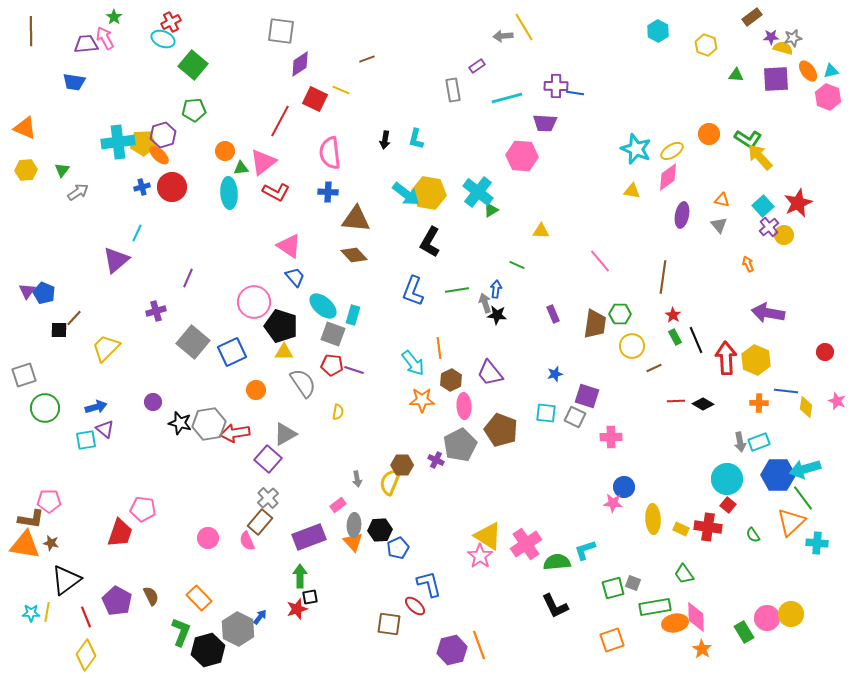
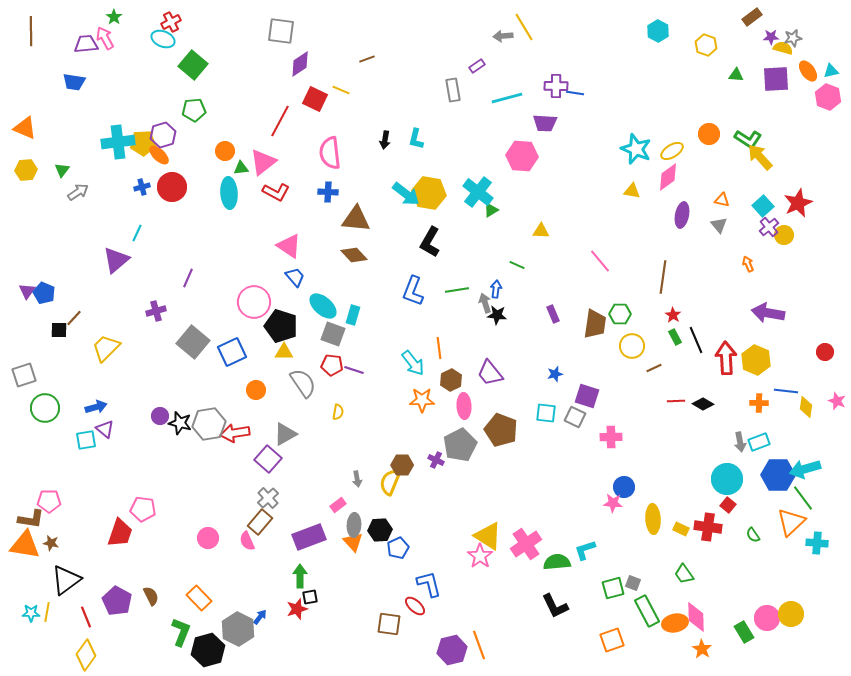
purple circle at (153, 402): moved 7 px right, 14 px down
green rectangle at (655, 607): moved 8 px left, 4 px down; rotated 72 degrees clockwise
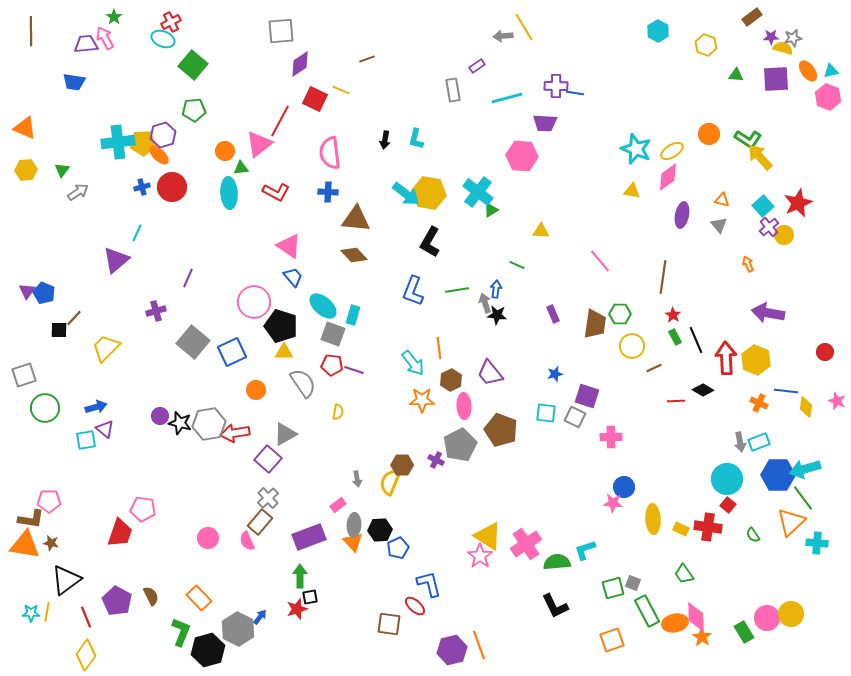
gray square at (281, 31): rotated 12 degrees counterclockwise
pink triangle at (263, 162): moved 4 px left, 18 px up
blue trapezoid at (295, 277): moved 2 px left
orange cross at (759, 403): rotated 24 degrees clockwise
black diamond at (703, 404): moved 14 px up
orange star at (702, 649): moved 12 px up
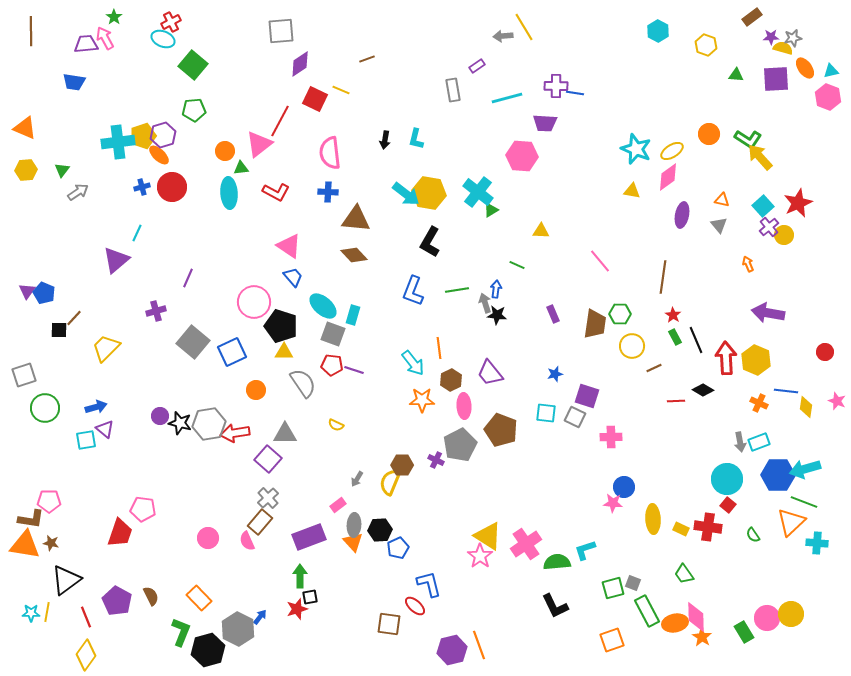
orange ellipse at (808, 71): moved 3 px left, 3 px up
yellow pentagon at (143, 143): moved 7 px up; rotated 15 degrees counterclockwise
yellow semicircle at (338, 412): moved 2 px left, 13 px down; rotated 105 degrees clockwise
gray triangle at (285, 434): rotated 30 degrees clockwise
gray arrow at (357, 479): rotated 42 degrees clockwise
green line at (803, 498): moved 1 px right, 4 px down; rotated 32 degrees counterclockwise
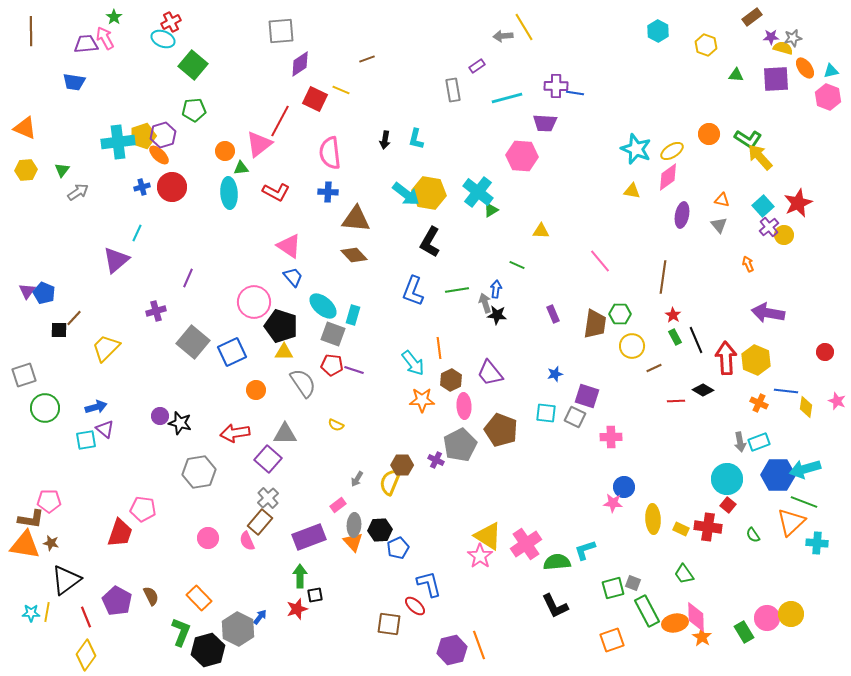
gray hexagon at (209, 424): moved 10 px left, 48 px down
black square at (310, 597): moved 5 px right, 2 px up
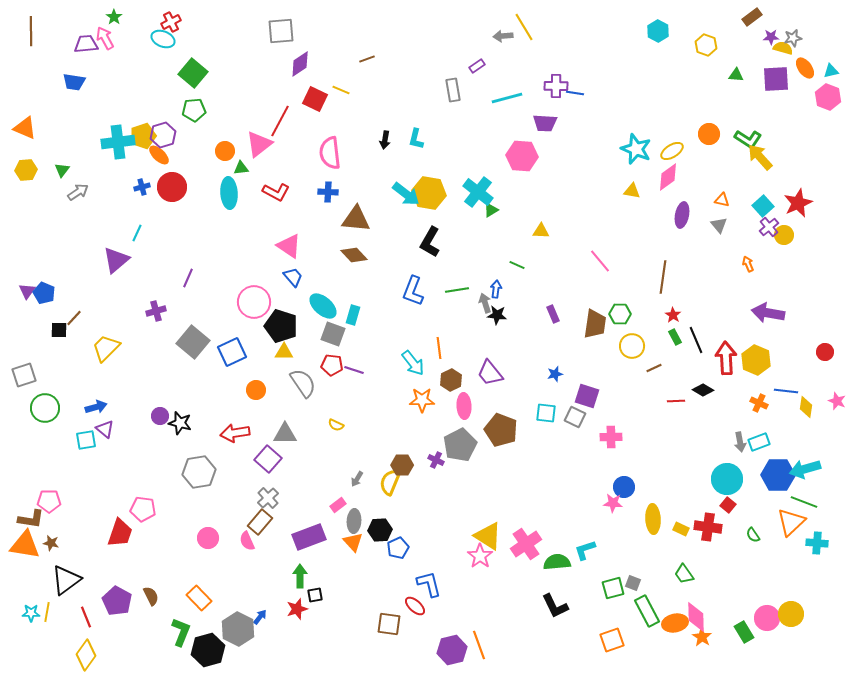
green square at (193, 65): moved 8 px down
gray ellipse at (354, 525): moved 4 px up
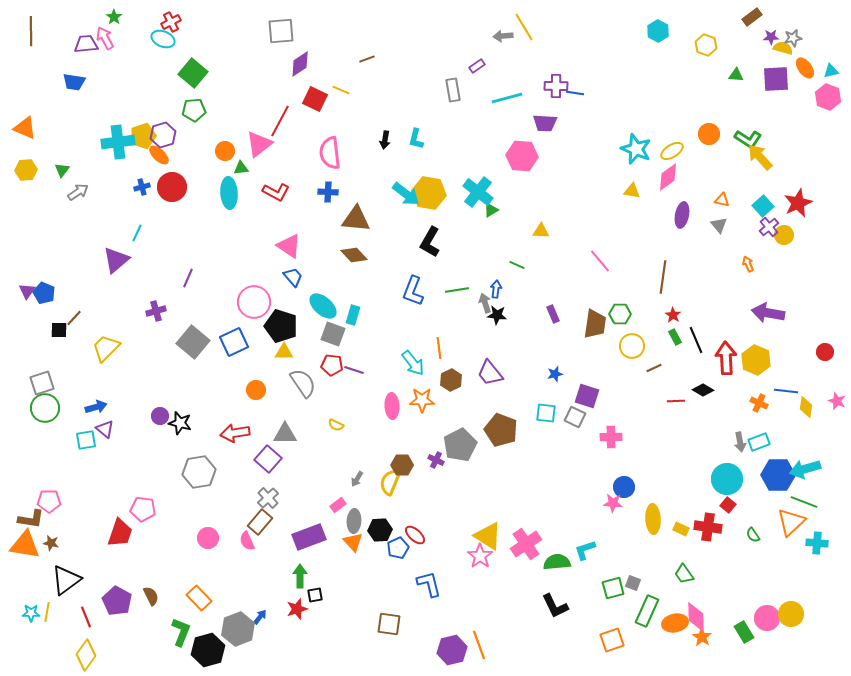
blue square at (232, 352): moved 2 px right, 10 px up
gray square at (24, 375): moved 18 px right, 8 px down
pink ellipse at (464, 406): moved 72 px left
red ellipse at (415, 606): moved 71 px up
green rectangle at (647, 611): rotated 52 degrees clockwise
gray hexagon at (238, 629): rotated 12 degrees clockwise
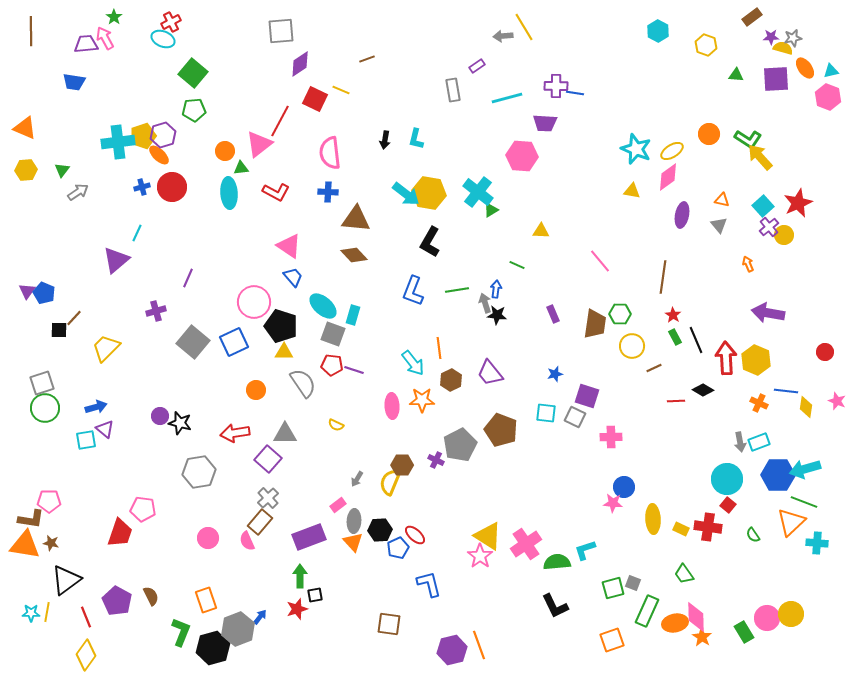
orange rectangle at (199, 598): moved 7 px right, 2 px down; rotated 25 degrees clockwise
black hexagon at (208, 650): moved 5 px right, 2 px up
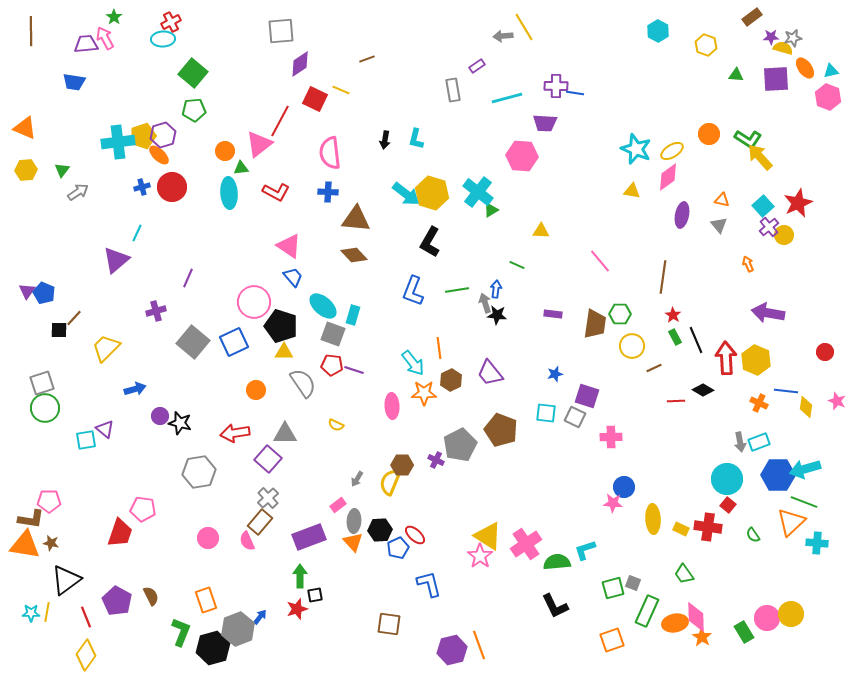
cyan ellipse at (163, 39): rotated 25 degrees counterclockwise
yellow hexagon at (429, 193): moved 3 px right; rotated 8 degrees clockwise
purple rectangle at (553, 314): rotated 60 degrees counterclockwise
orange star at (422, 400): moved 2 px right, 7 px up
blue arrow at (96, 407): moved 39 px right, 18 px up
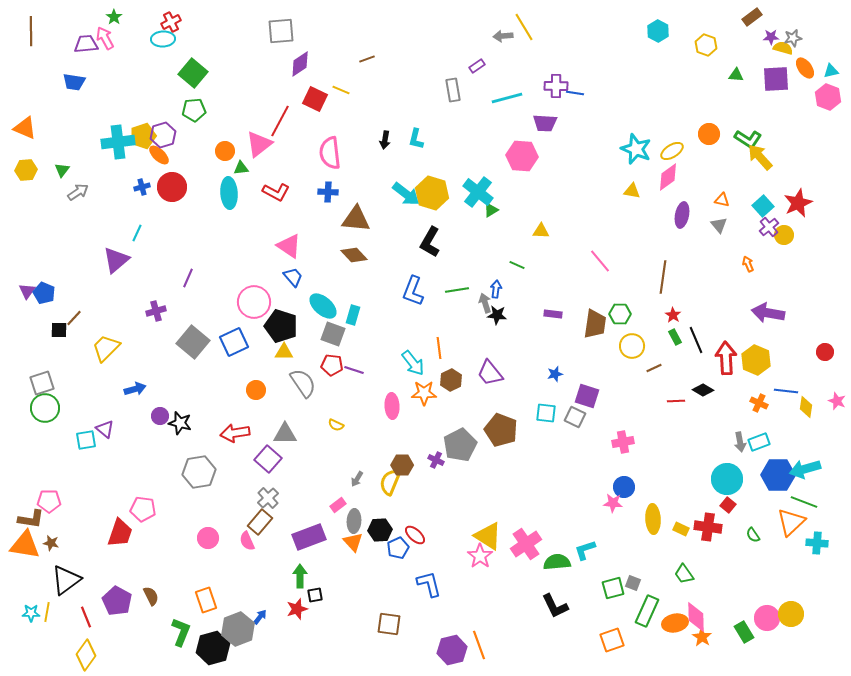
pink cross at (611, 437): moved 12 px right, 5 px down; rotated 10 degrees counterclockwise
